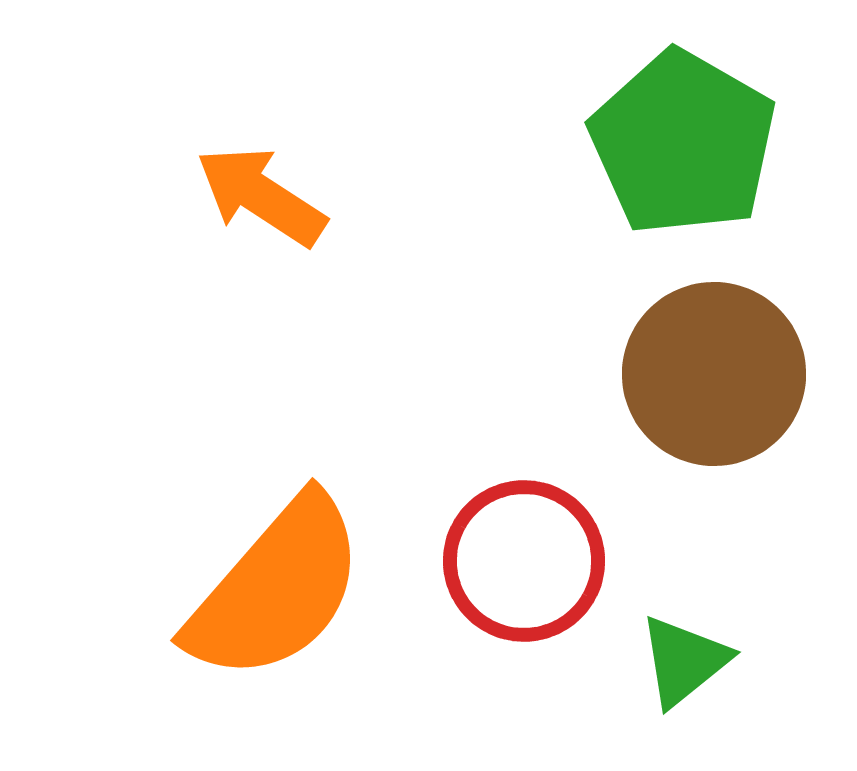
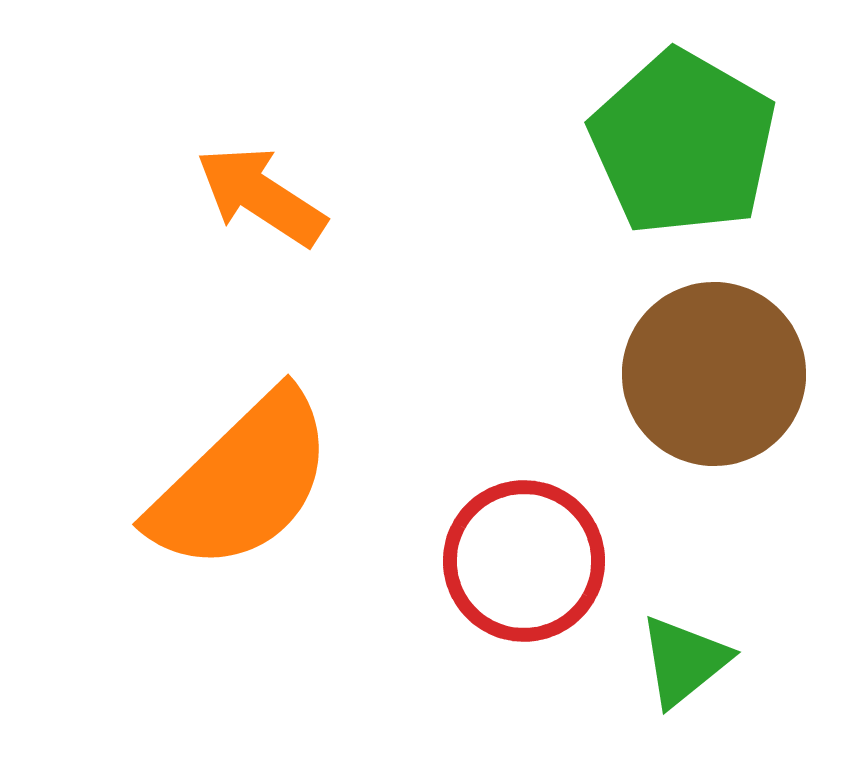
orange semicircle: moved 34 px left, 107 px up; rotated 5 degrees clockwise
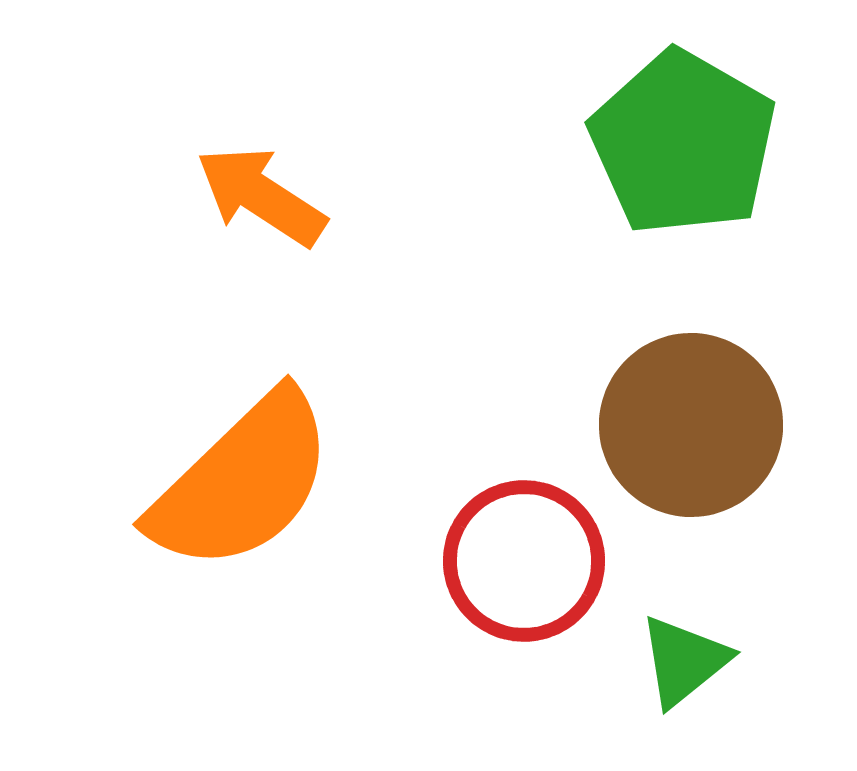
brown circle: moved 23 px left, 51 px down
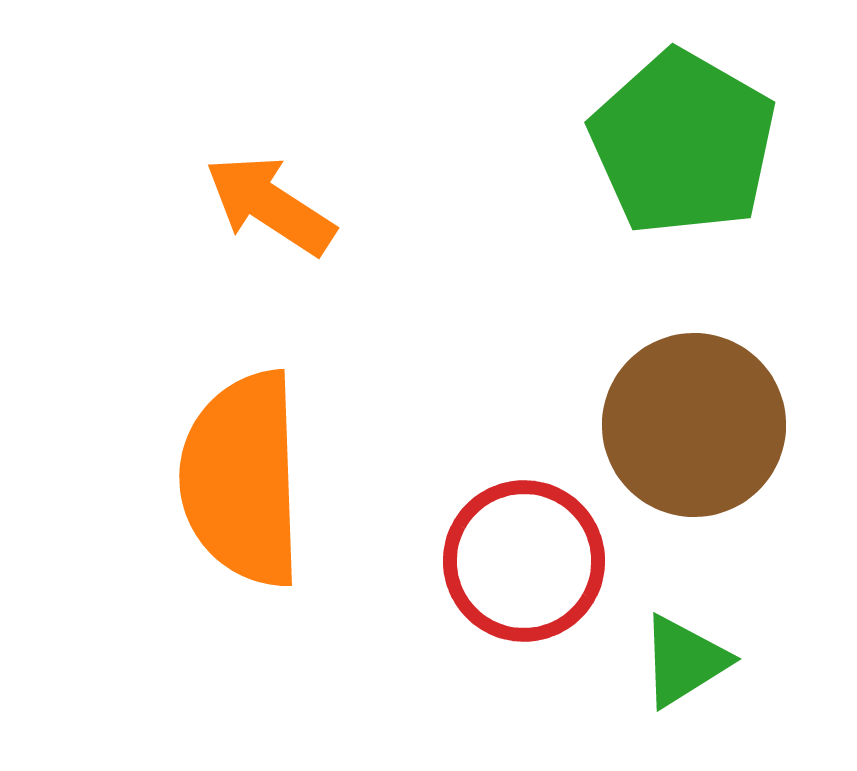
orange arrow: moved 9 px right, 9 px down
brown circle: moved 3 px right
orange semicircle: moved 3 px up; rotated 132 degrees clockwise
green triangle: rotated 7 degrees clockwise
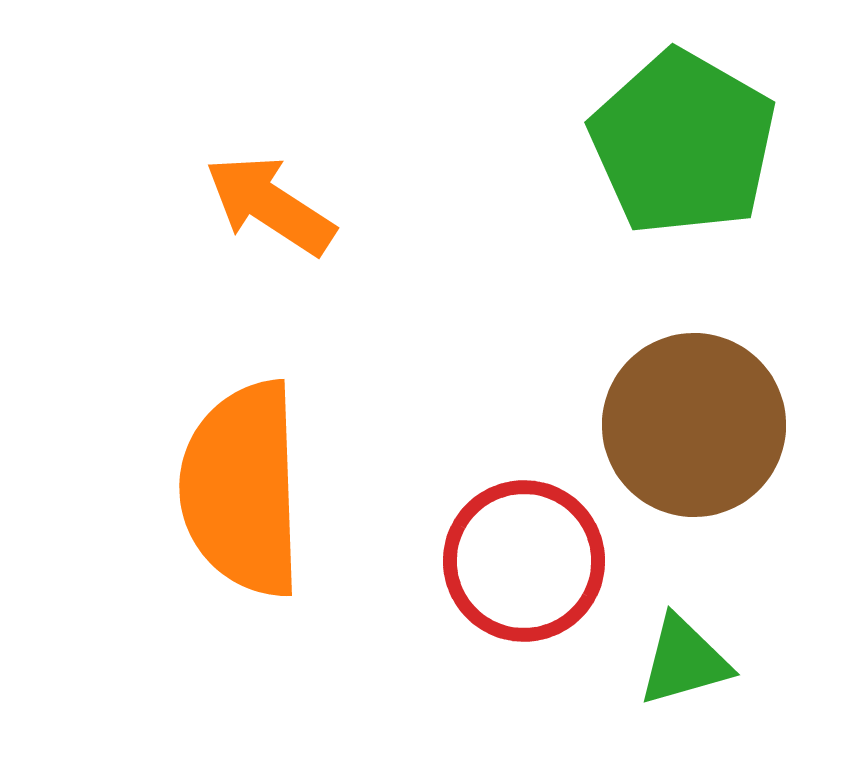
orange semicircle: moved 10 px down
green triangle: rotated 16 degrees clockwise
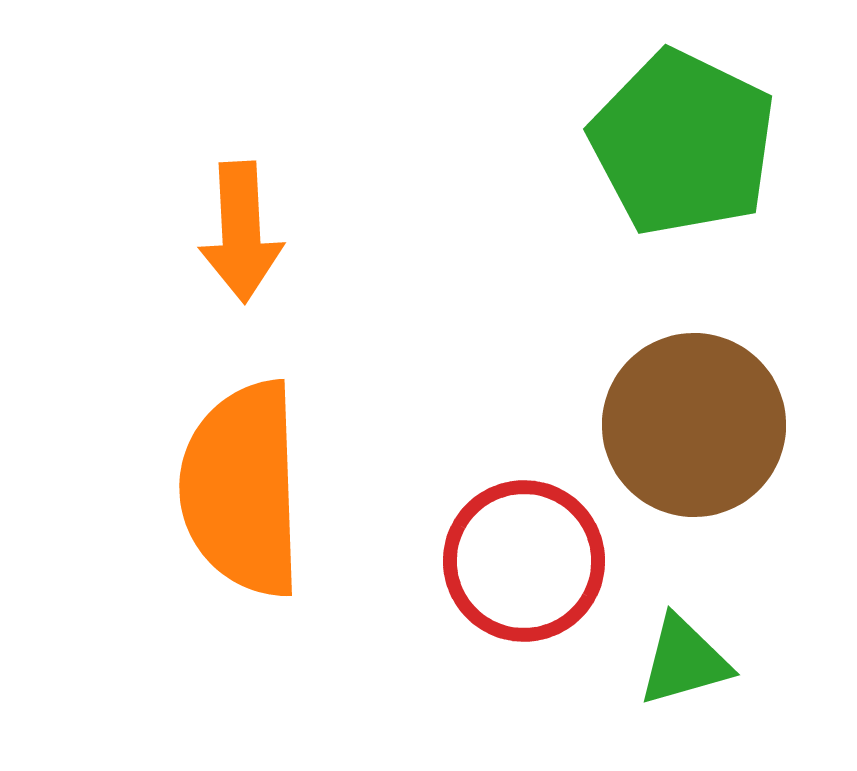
green pentagon: rotated 4 degrees counterclockwise
orange arrow: moved 29 px left, 27 px down; rotated 126 degrees counterclockwise
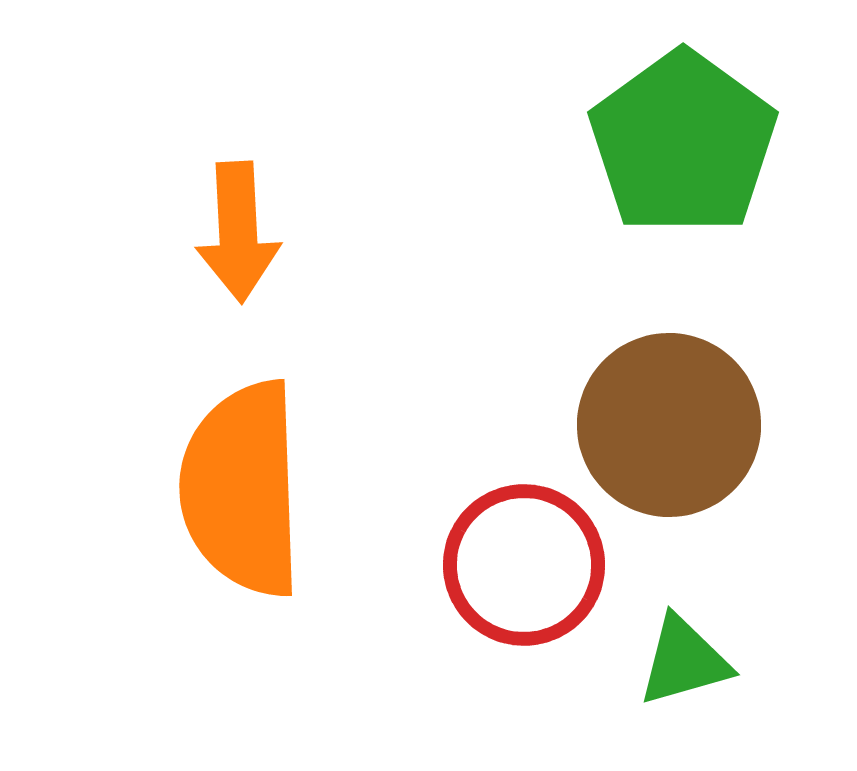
green pentagon: rotated 10 degrees clockwise
orange arrow: moved 3 px left
brown circle: moved 25 px left
red circle: moved 4 px down
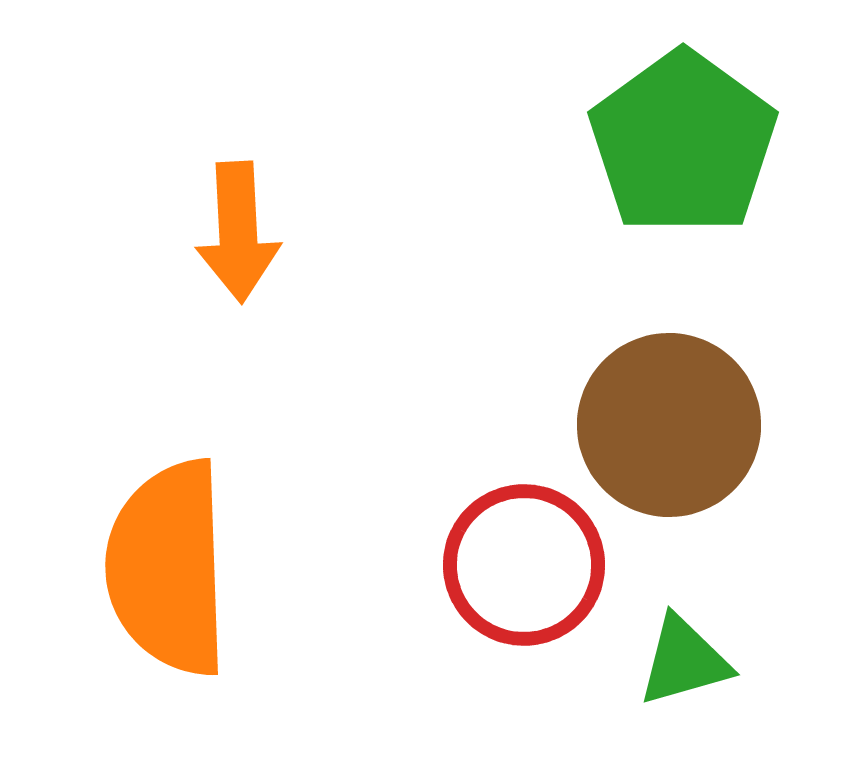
orange semicircle: moved 74 px left, 79 px down
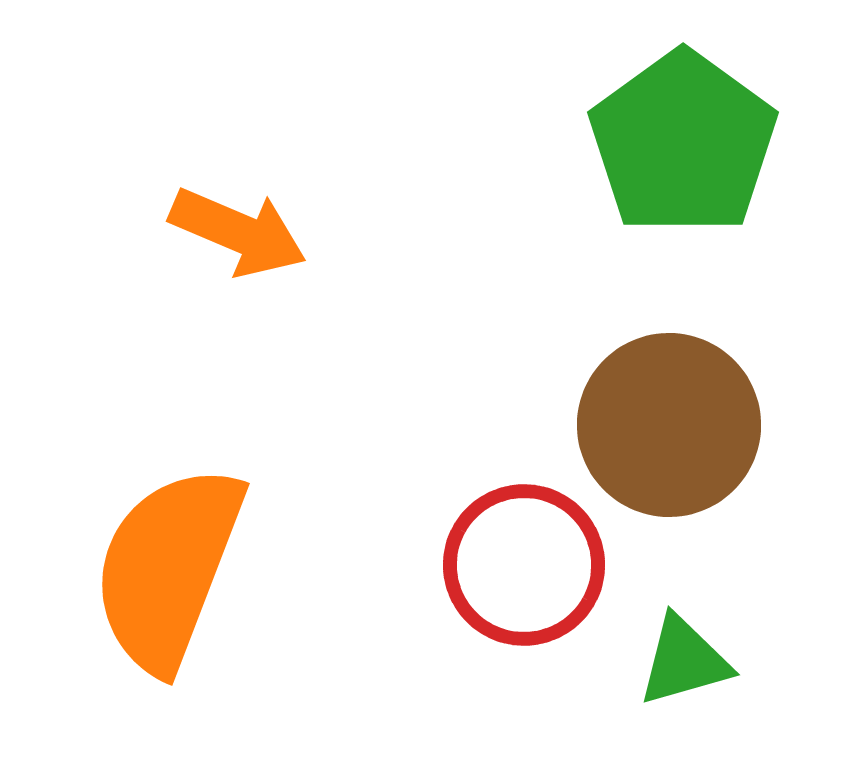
orange arrow: rotated 64 degrees counterclockwise
orange semicircle: rotated 23 degrees clockwise
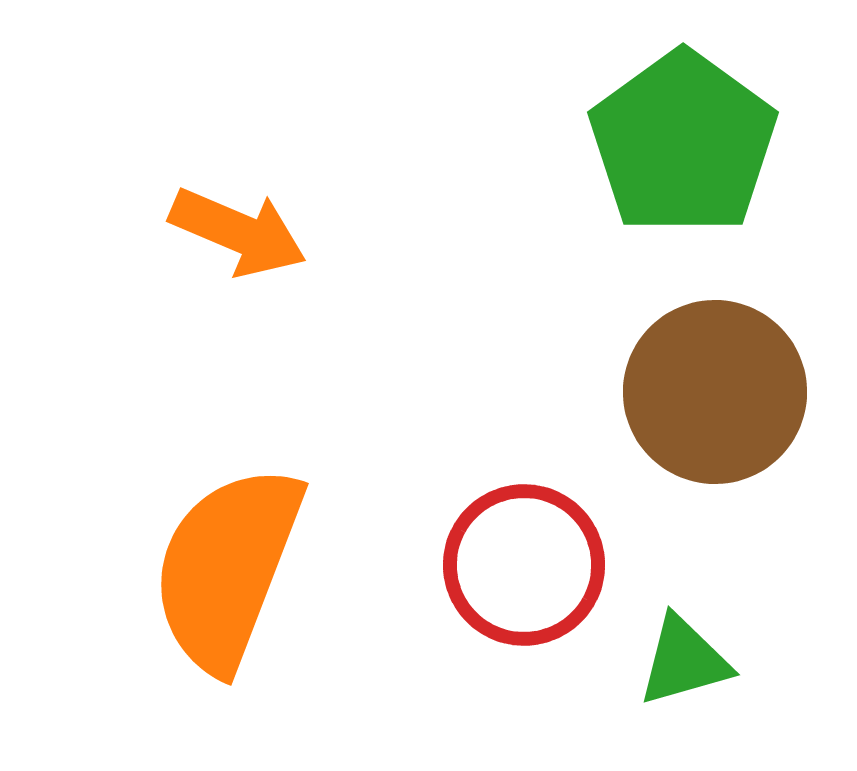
brown circle: moved 46 px right, 33 px up
orange semicircle: moved 59 px right
